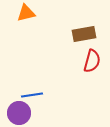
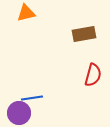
red semicircle: moved 1 px right, 14 px down
blue line: moved 3 px down
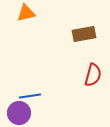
blue line: moved 2 px left, 2 px up
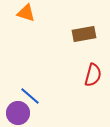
orange triangle: rotated 30 degrees clockwise
blue line: rotated 50 degrees clockwise
purple circle: moved 1 px left
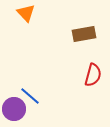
orange triangle: rotated 30 degrees clockwise
purple circle: moved 4 px left, 4 px up
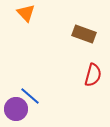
brown rectangle: rotated 30 degrees clockwise
purple circle: moved 2 px right
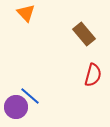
brown rectangle: rotated 30 degrees clockwise
purple circle: moved 2 px up
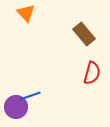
red semicircle: moved 1 px left, 2 px up
blue line: rotated 60 degrees counterclockwise
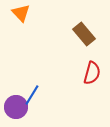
orange triangle: moved 5 px left
blue line: moved 2 px right, 1 px up; rotated 40 degrees counterclockwise
